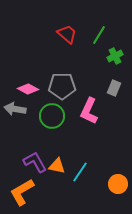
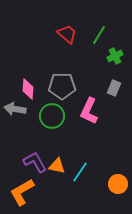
pink diamond: rotated 65 degrees clockwise
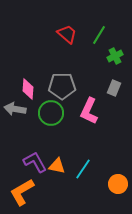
green circle: moved 1 px left, 3 px up
cyan line: moved 3 px right, 3 px up
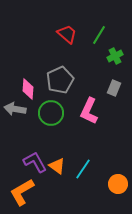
gray pentagon: moved 2 px left, 6 px up; rotated 24 degrees counterclockwise
orange triangle: rotated 24 degrees clockwise
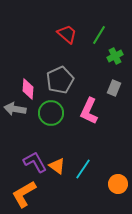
orange L-shape: moved 2 px right, 2 px down
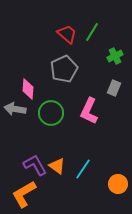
green line: moved 7 px left, 3 px up
gray pentagon: moved 4 px right, 11 px up
purple L-shape: moved 3 px down
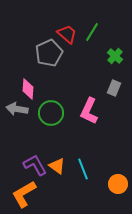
green cross: rotated 21 degrees counterclockwise
gray pentagon: moved 15 px left, 16 px up
gray arrow: moved 2 px right
cyan line: rotated 55 degrees counterclockwise
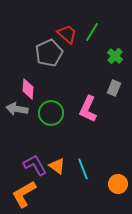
pink L-shape: moved 1 px left, 2 px up
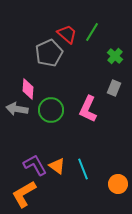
green circle: moved 3 px up
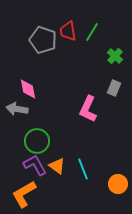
red trapezoid: moved 1 px right, 3 px up; rotated 140 degrees counterclockwise
gray pentagon: moved 6 px left, 13 px up; rotated 28 degrees counterclockwise
pink diamond: rotated 15 degrees counterclockwise
green circle: moved 14 px left, 31 px down
